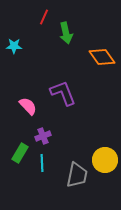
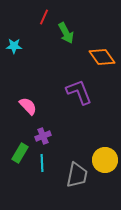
green arrow: rotated 15 degrees counterclockwise
purple L-shape: moved 16 px right, 1 px up
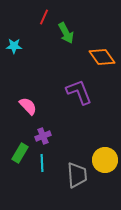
gray trapezoid: rotated 16 degrees counterclockwise
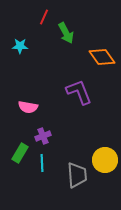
cyan star: moved 6 px right
pink semicircle: moved 1 px down; rotated 144 degrees clockwise
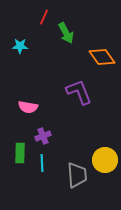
green rectangle: rotated 30 degrees counterclockwise
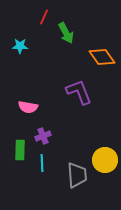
green rectangle: moved 3 px up
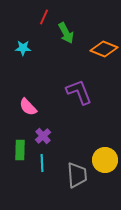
cyan star: moved 3 px right, 2 px down
orange diamond: moved 2 px right, 8 px up; rotated 32 degrees counterclockwise
pink semicircle: rotated 36 degrees clockwise
purple cross: rotated 21 degrees counterclockwise
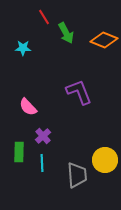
red line: rotated 56 degrees counterclockwise
orange diamond: moved 9 px up
green rectangle: moved 1 px left, 2 px down
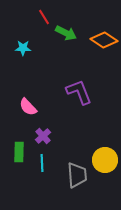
green arrow: rotated 35 degrees counterclockwise
orange diamond: rotated 12 degrees clockwise
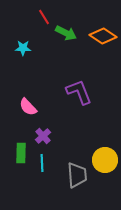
orange diamond: moved 1 px left, 4 px up
green rectangle: moved 2 px right, 1 px down
